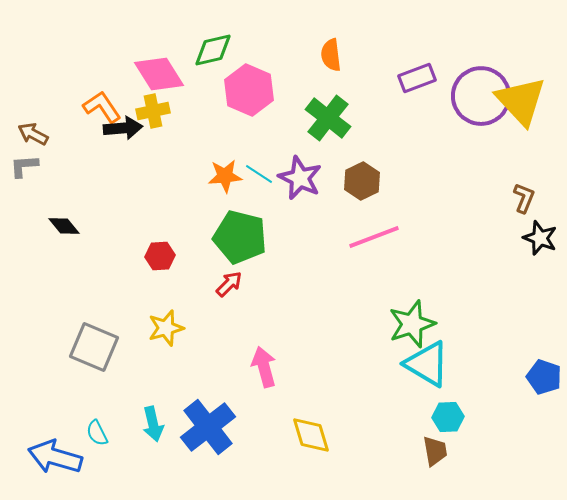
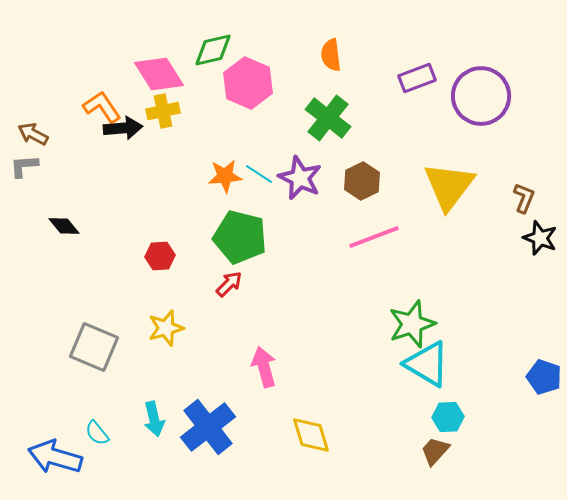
pink hexagon: moved 1 px left, 7 px up
yellow triangle: moved 72 px left, 85 px down; rotated 20 degrees clockwise
yellow cross: moved 10 px right
cyan arrow: moved 1 px right, 5 px up
cyan semicircle: rotated 12 degrees counterclockwise
brown trapezoid: rotated 128 degrees counterclockwise
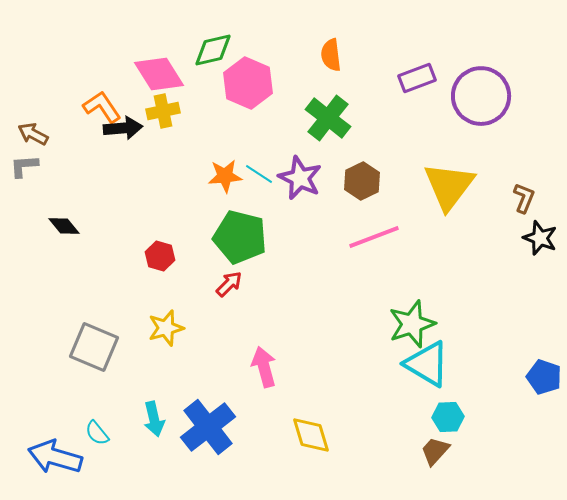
red hexagon: rotated 20 degrees clockwise
